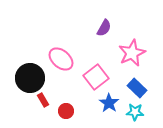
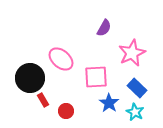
pink square: rotated 35 degrees clockwise
cyan star: rotated 24 degrees clockwise
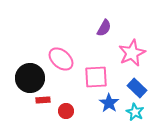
red rectangle: rotated 64 degrees counterclockwise
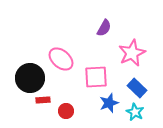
blue star: rotated 18 degrees clockwise
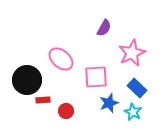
black circle: moved 3 px left, 2 px down
cyan star: moved 2 px left
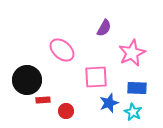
pink ellipse: moved 1 px right, 9 px up
blue rectangle: rotated 42 degrees counterclockwise
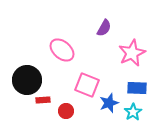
pink square: moved 9 px left, 8 px down; rotated 25 degrees clockwise
cyan star: rotated 12 degrees clockwise
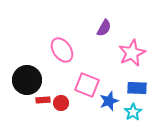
pink ellipse: rotated 15 degrees clockwise
blue star: moved 2 px up
red circle: moved 5 px left, 8 px up
